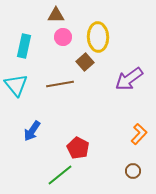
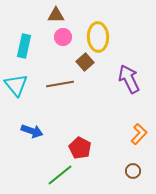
purple arrow: rotated 100 degrees clockwise
blue arrow: rotated 105 degrees counterclockwise
red pentagon: moved 2 px right
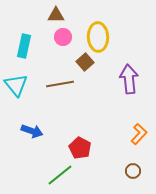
purple arrow: rotated 20 degrees clockwise
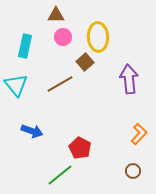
cyan rectangle: moved 1 px right
brown line: rotated 20 degrees counterclockwise
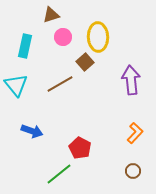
brown triangle: moved 5 px left; rotated 18 degrees counterclockwise
purple arrow: moved 2 px right, 1 px down
orange L-shape: moved 4 px left, 1 px up
green line: moved 1 px left, 1 px up
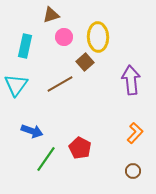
pink circle: moved 1 px right
cyan triangle: rotated 15 degrees clockwise
green line: moved 13 px left, 15 px up; rotated 16 degrees counterclockwise
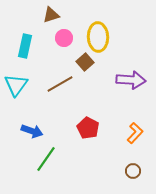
pink circle: moved 1 px down
purple arrow: rotated 100 degrees clockwise
red pentagon: moved 8 px right, 20 px up
